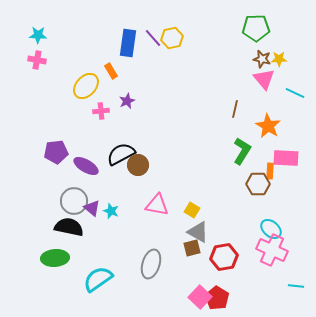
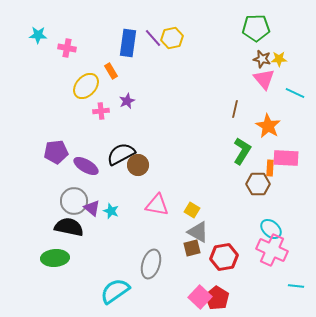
pink cross at (37, 60): moved 30 px right, 12 px up
orange rectangle at (270, 171): moved 3 px up
cyan semicircle at (98, 279): moved 17 px right, 12 px down
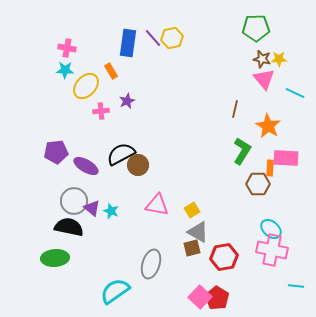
cyan star at (38, 35): moved 27 px right, 35 px down
yellow square at (192, 210): rotated 28 degrees clockwise
pink cross at (272, 250): rotated 12 degrees counterclockwise
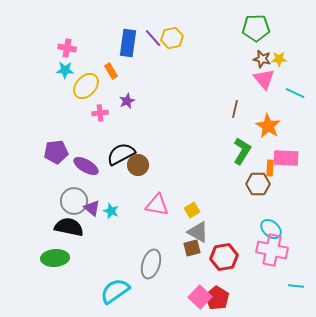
pink cross at (101, 111): moved 1 px left, 2 px down
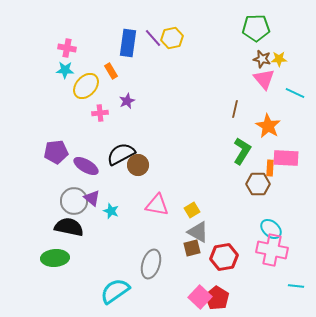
purple triangle at (92, 208): moved 10 px up
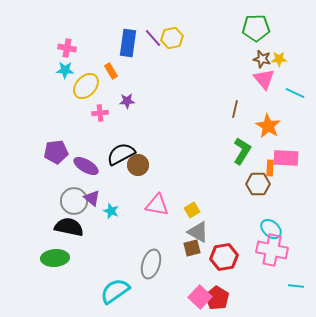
purple star at (127, 101): rotated 21 degrees clockwise
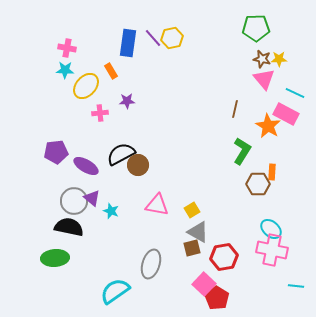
pink rectangle at (286, 158): moved 44 px up; rotated 25 degrees clockwise
orange rectangle at (270, 168): moved 2 px right, 4 px down
pink square at (200, 297): moved 4 px right, 13 px up
